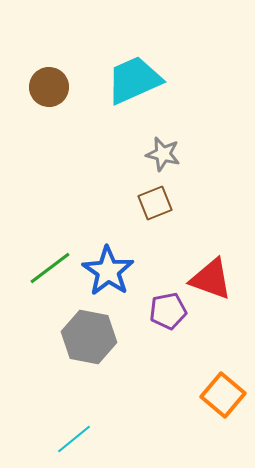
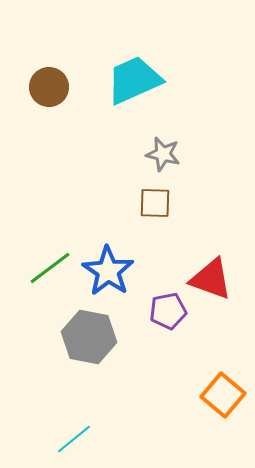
brown square: rotated 24 degrees clockwise
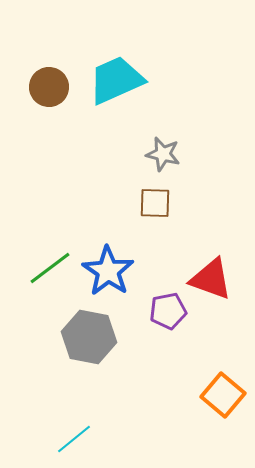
cyan trapezoid: moved 18 px left
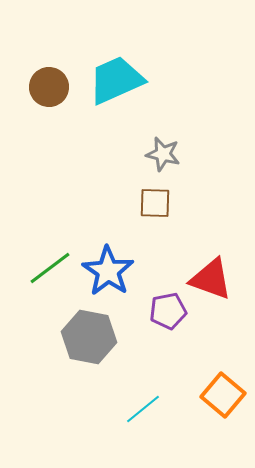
cyan line: moved 69 px right, 30 px up
